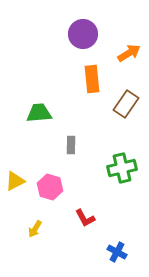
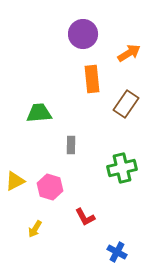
red L-shape: moved 1 px up
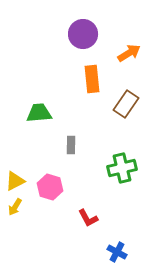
red L-shape: moved 3 px right, 1 px down
yellow arrow: moved 20 px left, 22 px up
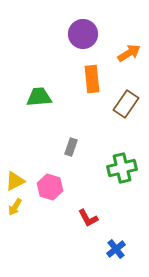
green trapezoid: moved 16 px up
gray rectangle: moved 2 px down; rotated 18 degrees clockwise
blue cross: moved 1 px left, 3 px up; rotated 24 degrees clockwise
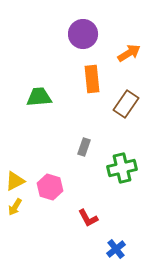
gray rectangle: moved 13 px right
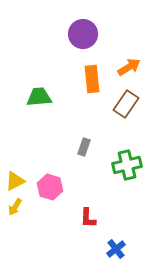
orange arrow: moved 14 px down
green cross: moved 5 px right, 3 px up
red L-shape: rotated 30 degrees clockwise
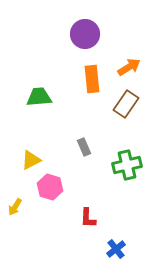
purple circle: moved 2 px right
gray rectangle: rotated 42 degrees counterclockwise
yellow triangle: moved 16 px right, 21 px up
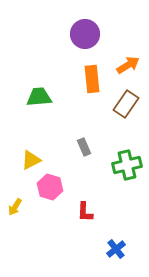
orange arrow: moved 1 px left, 2 px up
red L-shape: moved 3 px left, 6 px up
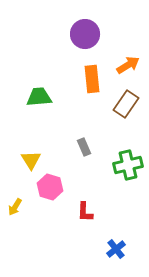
yellow triangle: rotated 35 degrees counterclockwise
green cross: moved 1 px right
